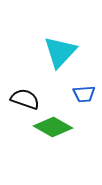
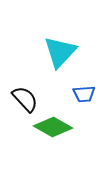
black semicircle: rotated 28 degrees clockwise
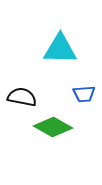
cyan triangle: moved 3 px up; rotated 48 degrees clockwise
black semicircle: moved 3 px left, 2 px up; rotated 36 degrees counterclockwise
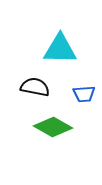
black semicircle: moved 13 px right, 10 px up
